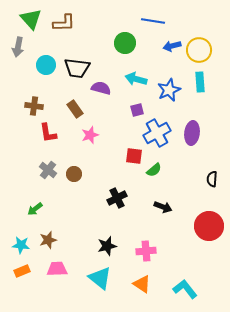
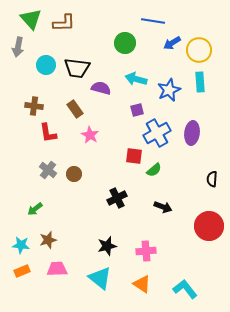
blue arrow: moved 3 px up; rotated 18 degrees counterclockwise
pink star: rotated 24 degrees counterclockwise
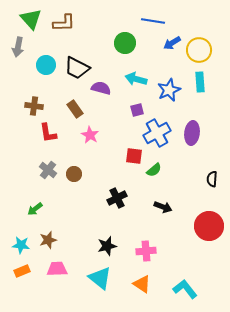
black trapezoid: rotated 20 degrees clockwise
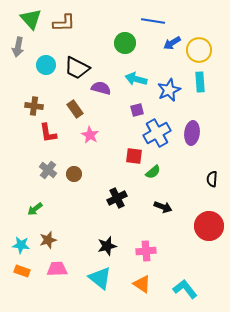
green semicircle: moved 1 px left, 2 px down
orange rectangle: rotated 42 degrees clockwise
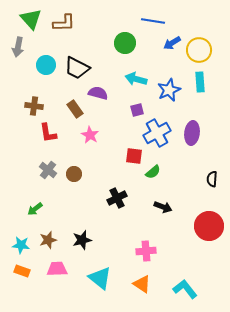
purple semicircle: moved 3 px left, 5 px down
black star: moved 25 px left, 6 px up
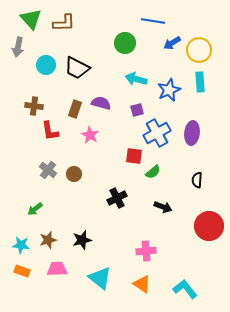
purple semicircle: moved 3 px right, 10 px down
brown rectangle: rotated 54 degrees clockwise
red L-shape: moved 2 px right, 2 px up
black semicircle: moved 15 px left, 1 px down
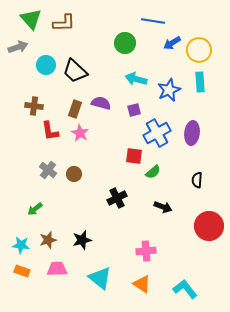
gray arrow: rotated 120 degrees counterclockwise
black trapezoid: moved 2 px left, 3 px down; rotated 16 degrees clockwise
purple square: moved 3 px left
pink star: moved 10 px left, 2 px up
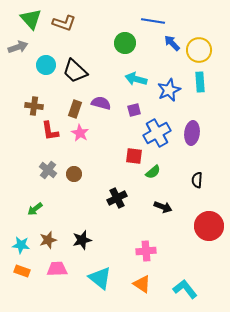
brown L-shape: rotated 20 degrees clockwise
blue arrow: rotated 78 degrees clockwise
